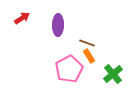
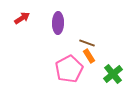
purple ellipse: moved 2 px up
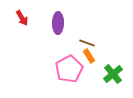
red arrow: rotated 91 degrees clockwise
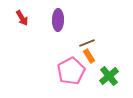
purple ellipse: moved 3 px up
brown line: rotated 42 degrees counterclockwise
pink pentagon: moved 2 px right, 2 px down
green cross: moved 4 px left, 2 px down
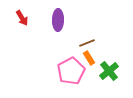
orange rectangle: moved 2 px down
green cross: moved 5 px up
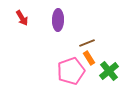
pink pentagon: rotated 8 degrees clockwise
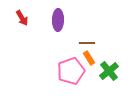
brown line: rotated 21 degrees clockwise
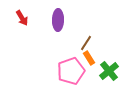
brown line: moved 1 px left; rotated 56 degrees counterclockwise
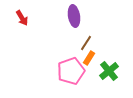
purple ellipse: moved 16 px right, 4 px up; rotated 10 degrees counterclockwise
orange rectangle: rotated 64 degrees clockwise
